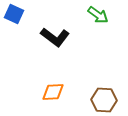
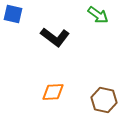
blue square: moved 1 px left; rotated 12 degrees counterclockwise
brown hexagon: rotated 10 degrees clockwise
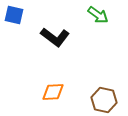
blue square: moved 1 px right, 1 px down
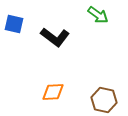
blue square: moved 9 px down
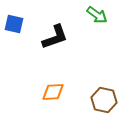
green arrow: moved 1 px left
black L-shape: rotated 56 degrees counterclockwise
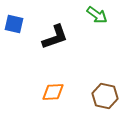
brown hexagon: moved 1 px right, 4 px up
